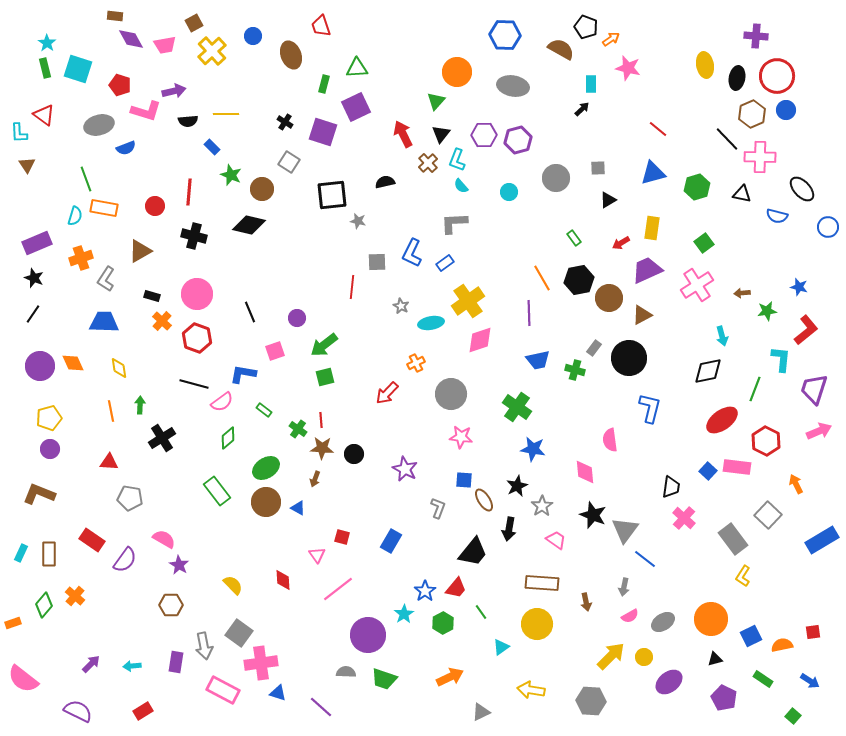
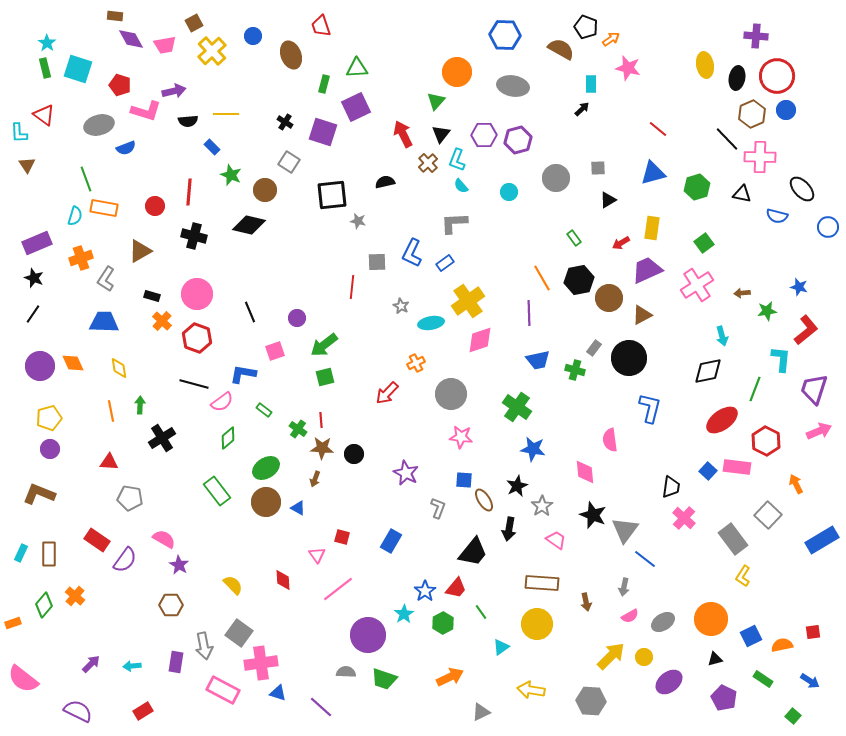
brown circle at (262, 189): moved 3 px right, 1 px down
purple star at (405, 469): moved 1 px right, 4 px down
red rectangle at (92, 540): moved 5 px right
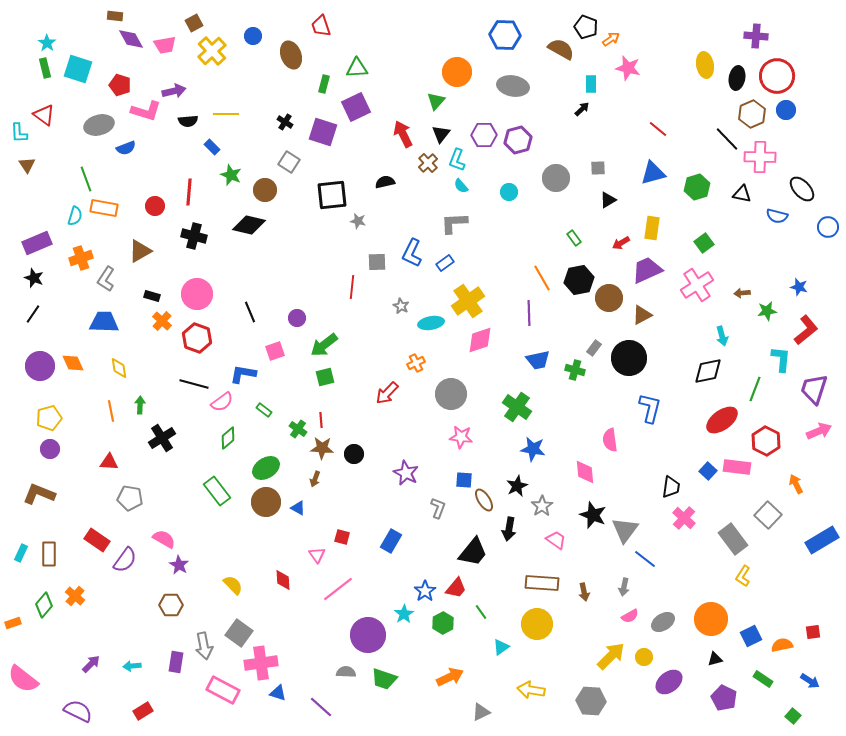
brown arrow at (586, 602): moved 2 px left, 10 px up
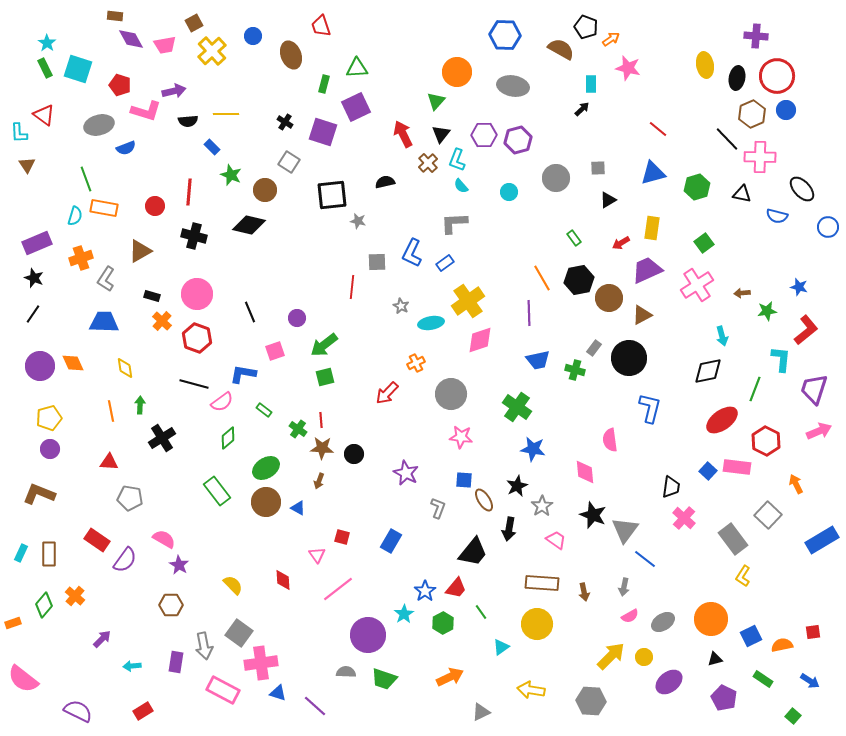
green rectangle at (45, 68): rotated 12 degrees counterclockwise
yellow diamond at (119, 368): moved 6 px right
brown arrow at (315, 479): moved 4 px right, 2 px down
purple arrow at (91, 664): moved 11 px right, 25 px up
purple line at (321, 707): moved 6 px left, 1 px up
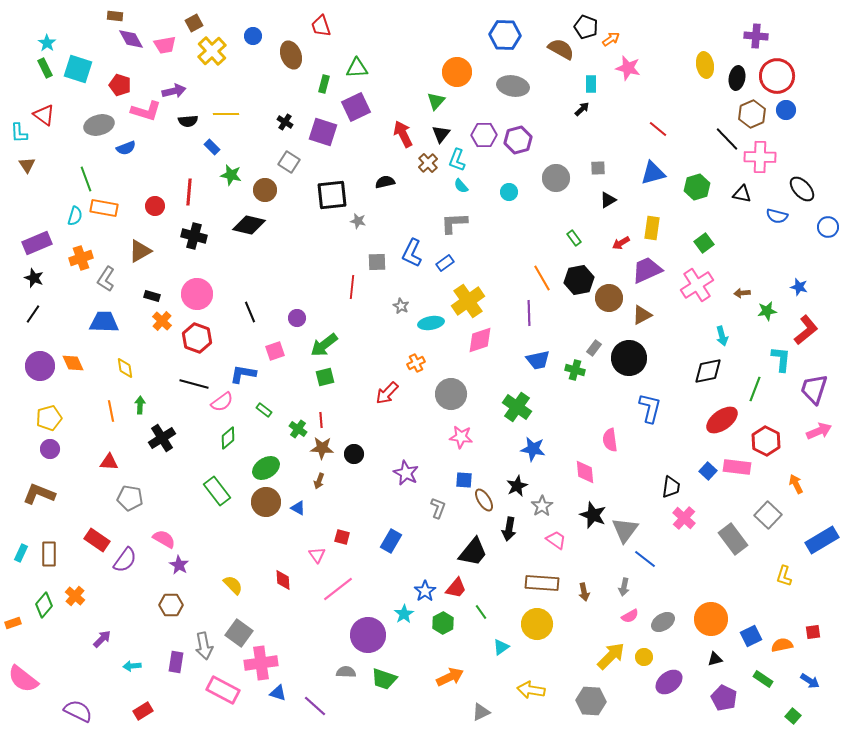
green star at (231, 175): rotated 10 degrees counterclockwise
yellow L-shape at (743, 576): moved 41 px right; rotated 15 degrees counterclockwise
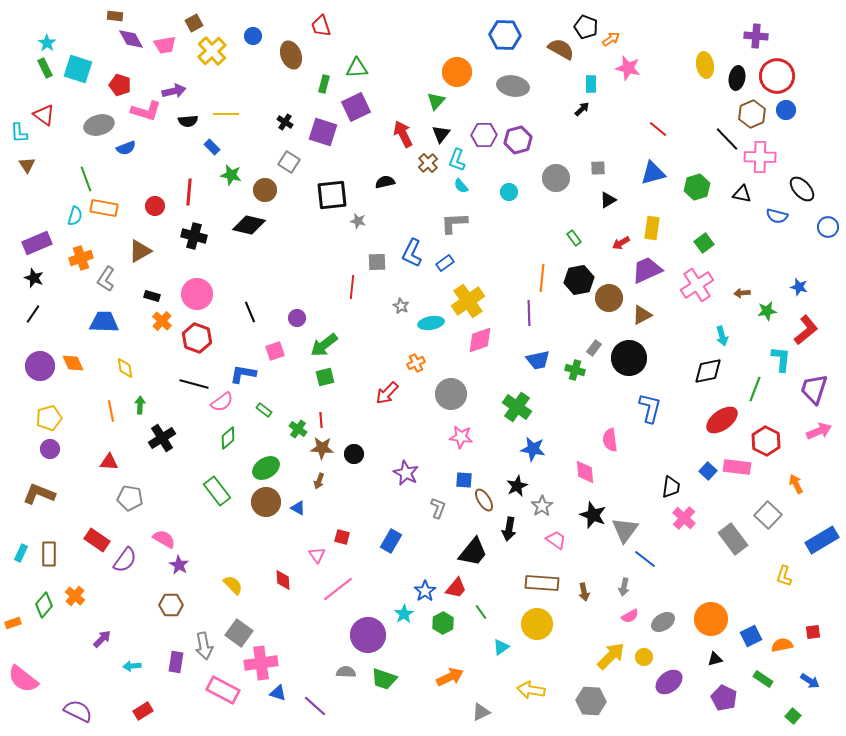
orange line at (542, 278): rotated 36 degrees clockwise
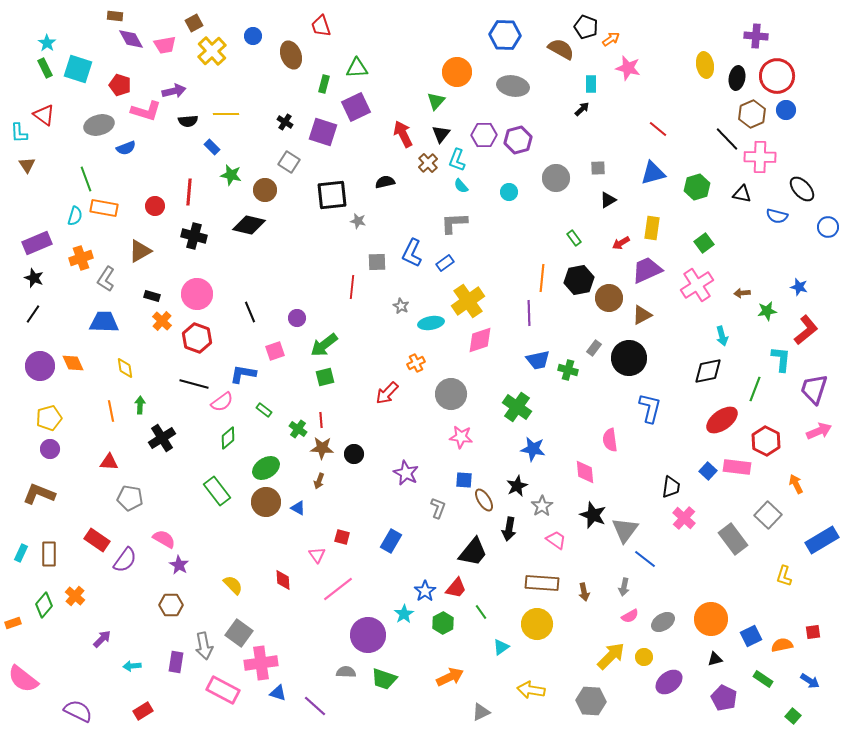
green cross at (575, 370): moved 7 px left
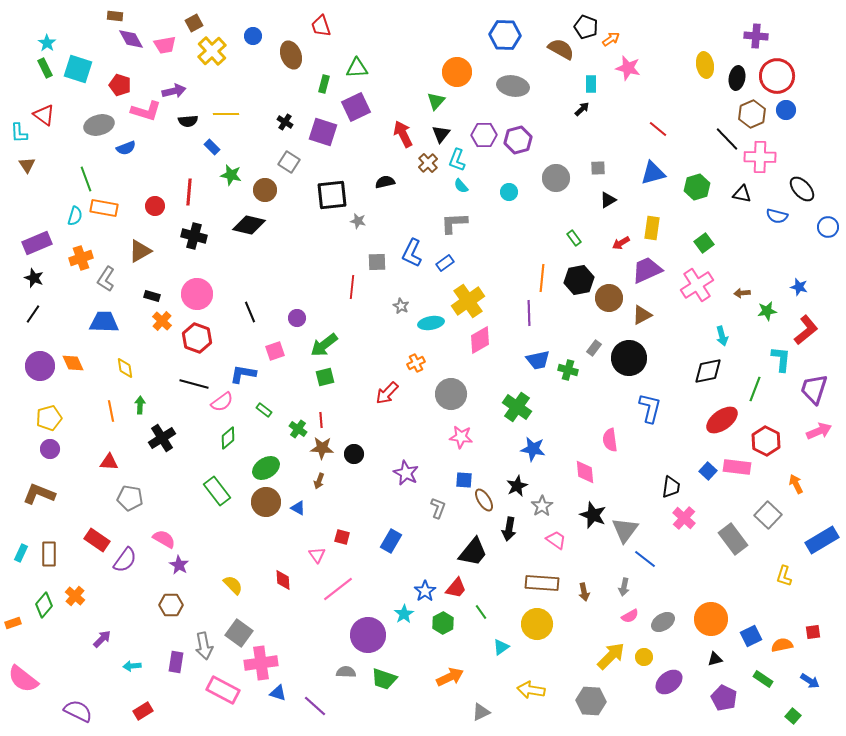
pink diamond at (480, 340): rotated 12 degrees counterclockwise
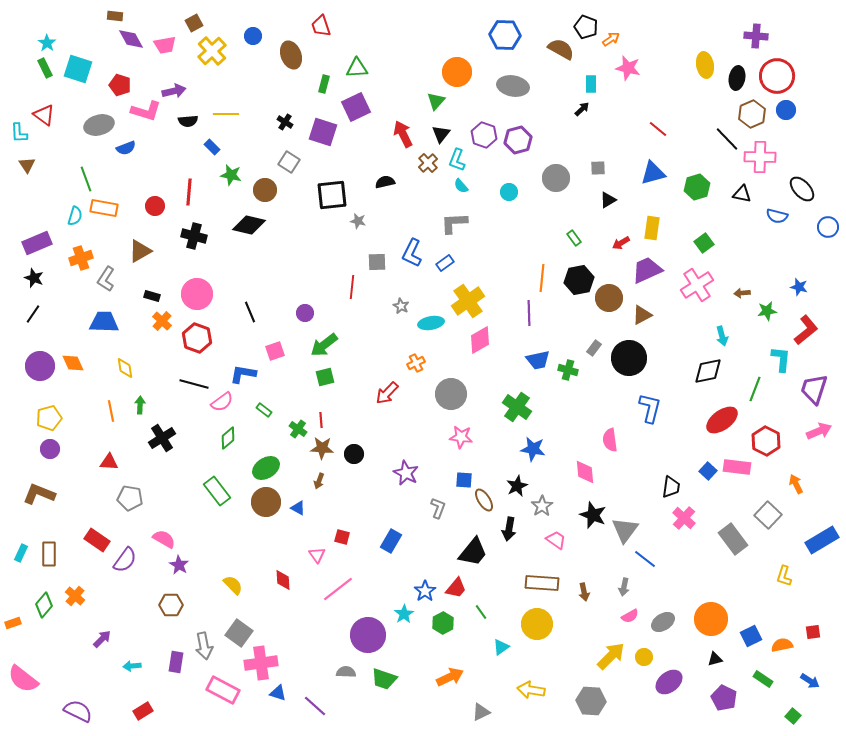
purple hexagon at (484, 135): rotated 20 degrees clockwise
purple circle at (297, 318): moved 8 px right, 5 px up
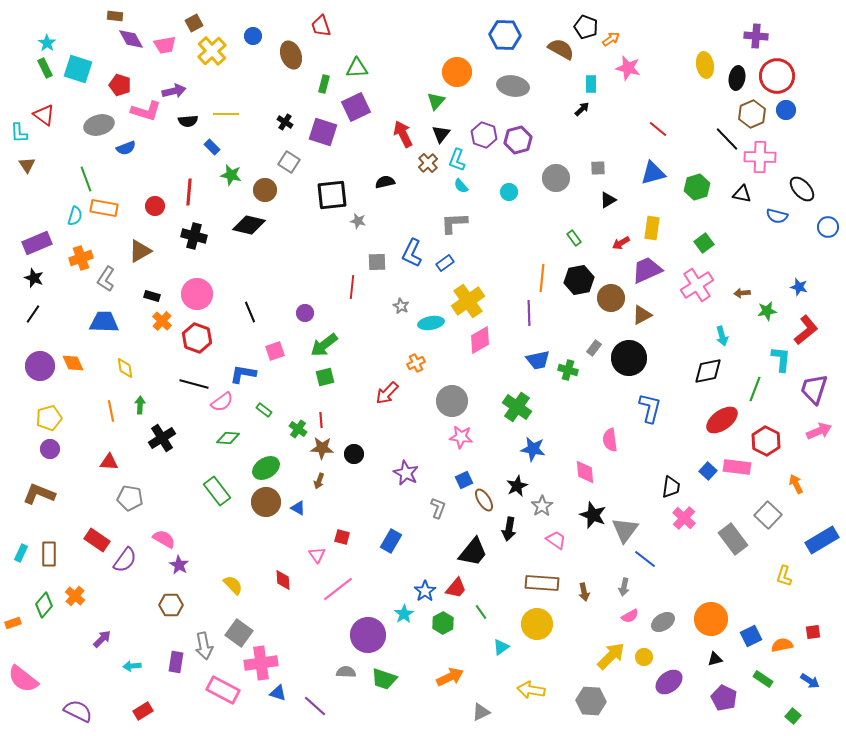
brown circle at (609, 298): moved 2 px right
gray circle at (451, 394): moved 1 px right, 7 px down
green diamond at (228, 438): rotated 45 degrees clockwise
blue square at (464, 480): rotated 30 degrees counterclockwise
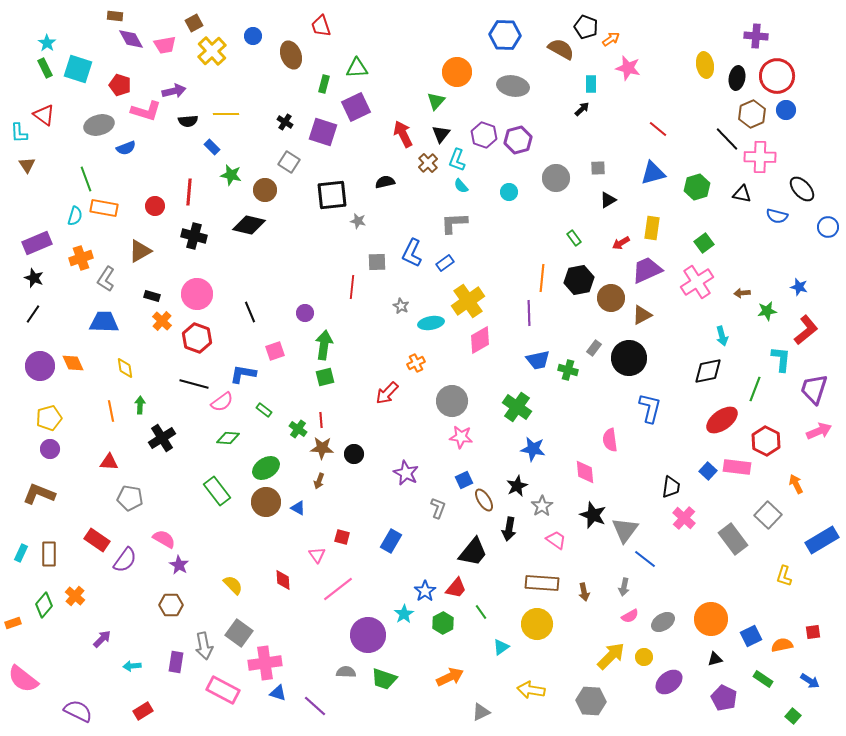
pink cross at (697, 285): moved 3 px up
green arrow at (324, 345): rotated 136 degrees clockwise
pink cross at (261, 663): moved 4 px right
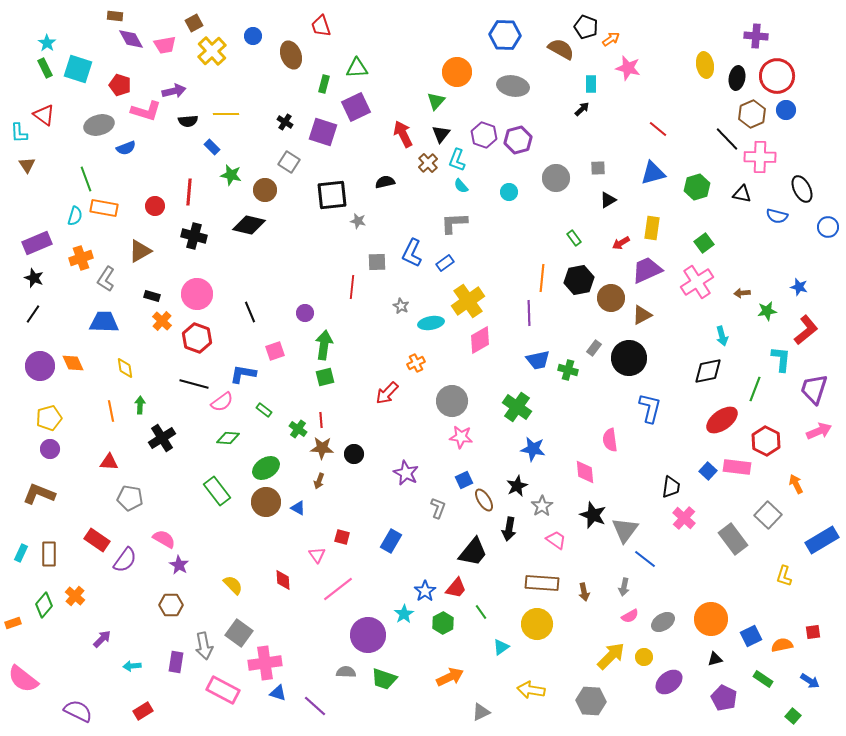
black ellipse at (802, 189): rotated 16 degrees clockwise
